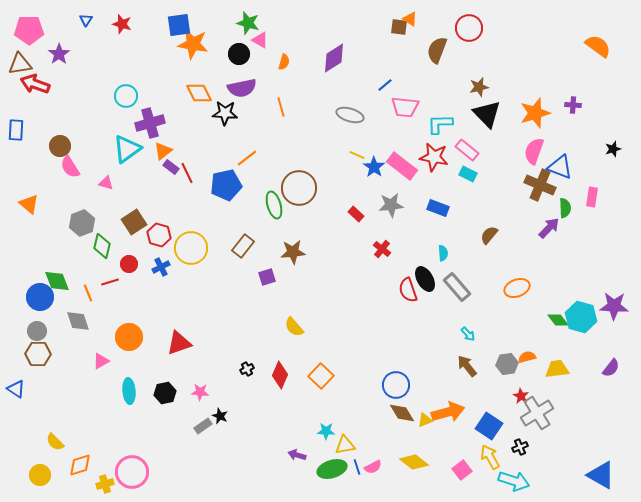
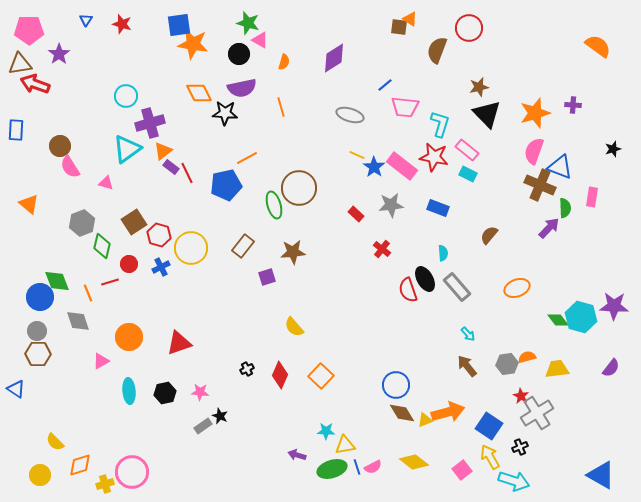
cyan L-shape at (440, 124): rotated 108 degrees clockwise
orange line at (247, 158): rotated 10 degrees clockwise
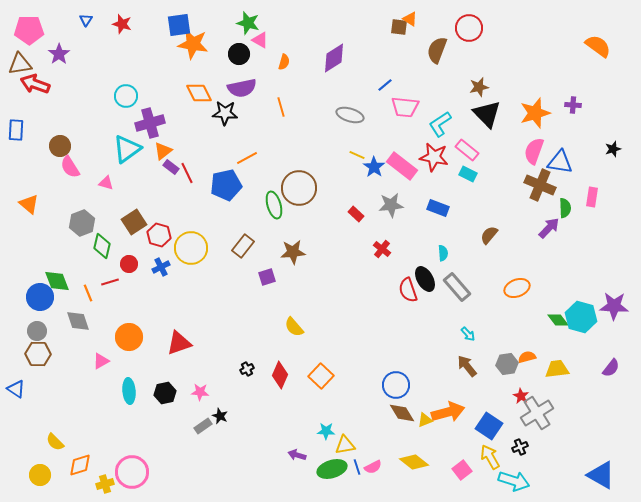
cyan L-shape at (440, 124): rotated 140 degrees counterclockwise
blue triangle at (560, 167): moved 5 px up; rotated 12 degrees counterclockwise
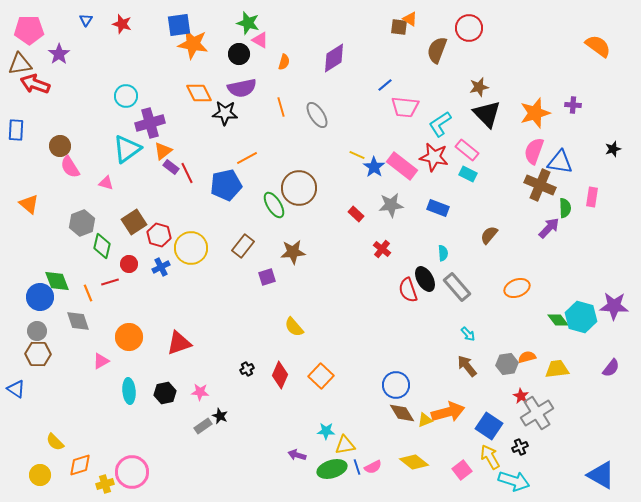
gray ellipse at (350, 115): moved 33 px left; rotated 40 degrees clockwise
green ellipse at (274, 205): rotated 16 degrees counterclockwise
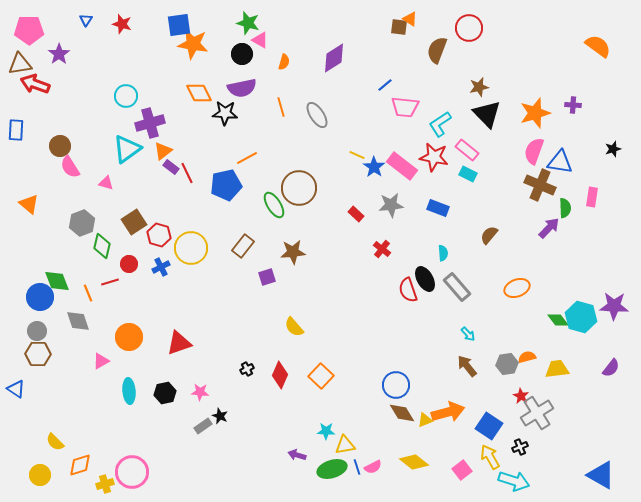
black circle at (239, 54): moved 3 px right
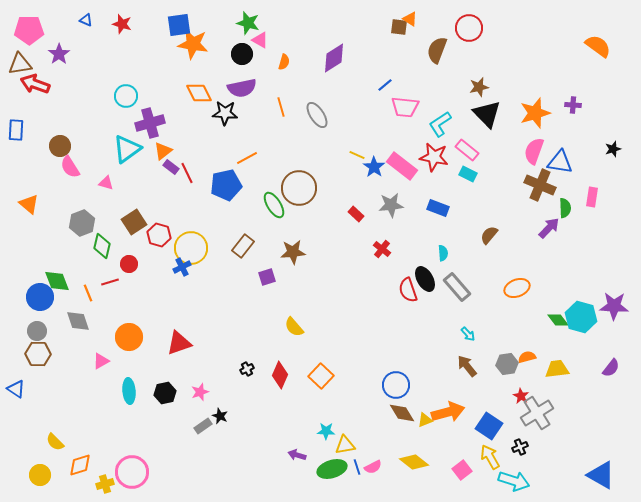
blue triangle at (86, 20): rotated 40 degrees counterclockwise
blue cross at (161, 267): moved 21 px right
pink star at (200, 392): rotated 24 degrees counterclockwise
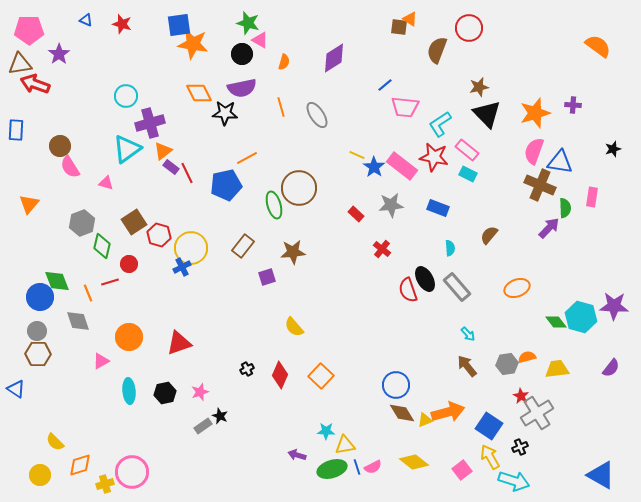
orange triangle at (29, 204): rotated 30 degrees clockwise
green ellipse at (274, 205): rotated 16 degrees clockwise
cyan semicircle at (443, 253): moved 7 px right, 5 px up
green diamond at (558, 320): moved 2 px left, 2 px down
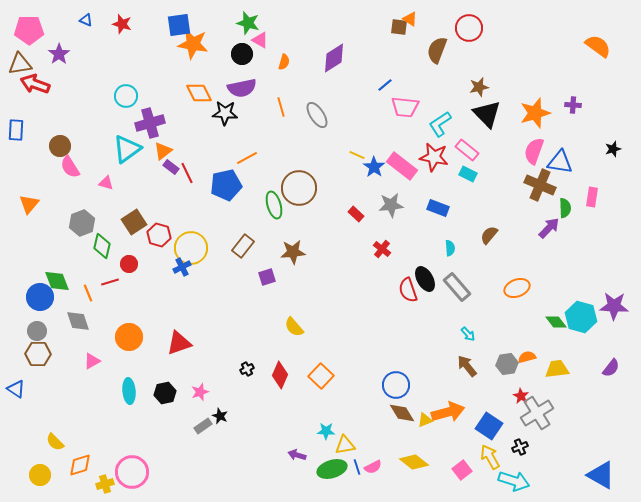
pink triangle at (101, 361): moved 9 px left
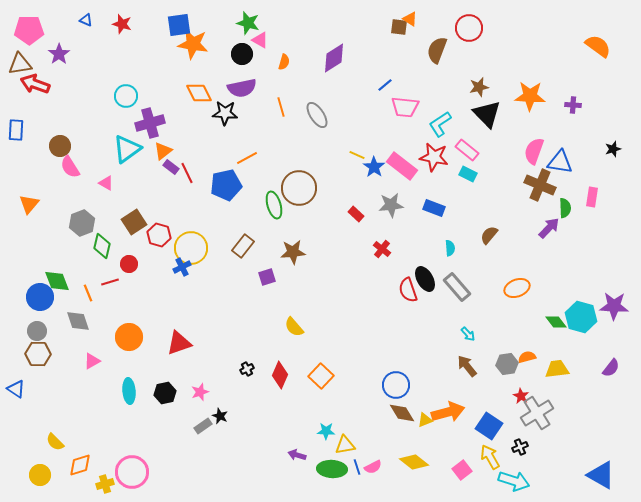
orange star at (535, 113): moved 5 px left, 17 px up; rotated 20 degrees clockwise
pink triangle at (106, 183): rotated 14 degrees clockwise
blue rectangle at (438, 208): moved 4 px left
green ellipse at (332, 469): rotated 20 degrees clockwise
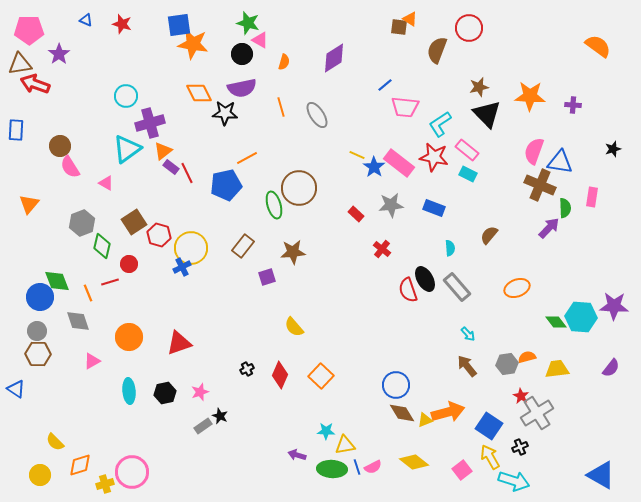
pink rectangle at (402, 166): moved 3 px left, 3 px up
cyan hexagon at (581, 317): rotated 12 degrees counterclockwise
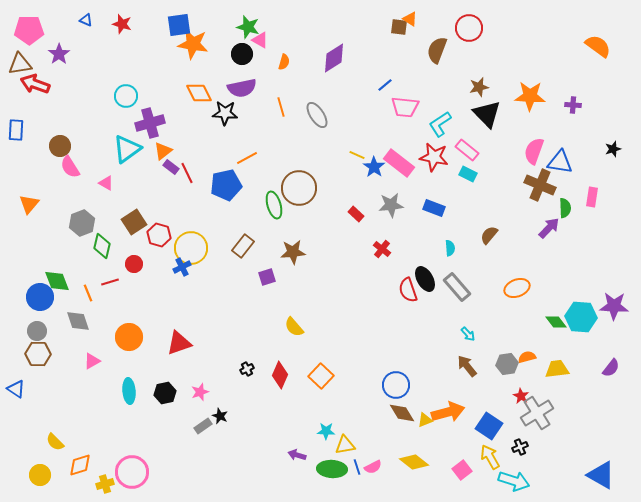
green star at (248, 23): moved 4 px down
red circle at (129, 264): moved 5 px right
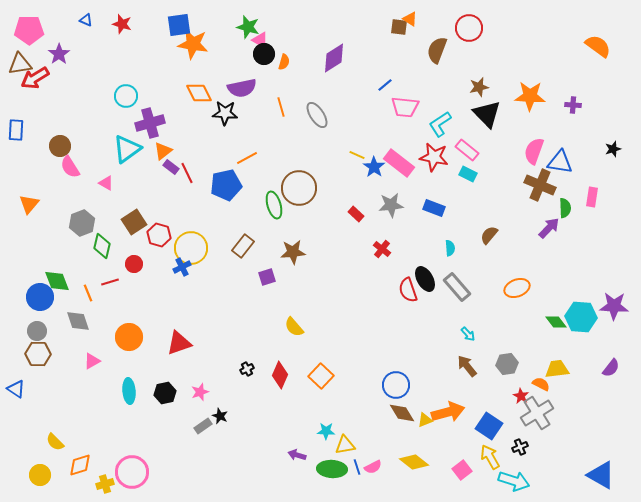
black circle at (242, 54): moved 22 px right
red arrow at (35, 84): moved 6 px up; rotated 52 degrees counterclockwise
orange semicircle at (527, 357): moved 14 px right, 27 px down; rotated 42 degrees clockwise
